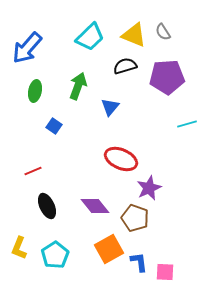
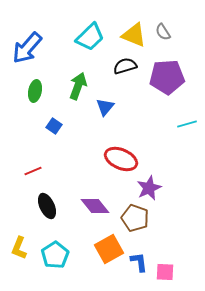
blue triangle: moved 5 px left
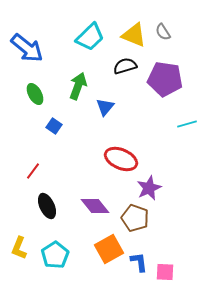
blue arrow: rotated 92 degrees counterclockwise
purple pentagon: moved 2 px left, 2 px down; rotated 12 degrees clockwise
green ellipse: moved 3 px down; rotated 40 degrees counterclockwise
red line: rotated 30 degrees counterclockwise
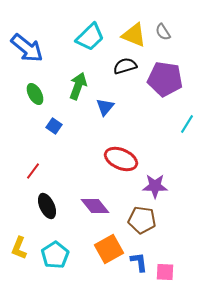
cyan line: rotated 42 degrees counterclockwise
purple star: moved 6 px right, 2 px up; rotated 25 degrees clockwise
brown pentagon: moved 7 px right, 2 px down; rotated 12 degrees counterclockwise
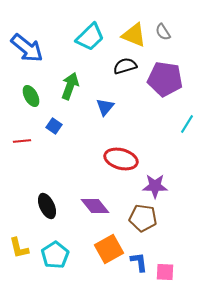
green arrow: moved 8 px left
green ellipse: moved 4 px left, 2 px down
red ellipse: rotated 8 degrees counterclockwise
red line: moved 11 px left, 30 px up; rotated 48 degrees clockwise
brown pentagon: moved 1 px right, 2 px up
yellow L-shape: rotated 35 degrees counterclockwise
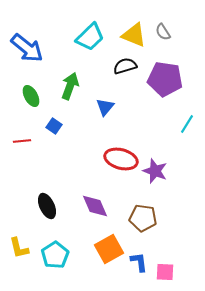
purple star: moved 15 px up; rotated 20 degrees clockwise
purple diamond: rotated 16 degrees clockwise
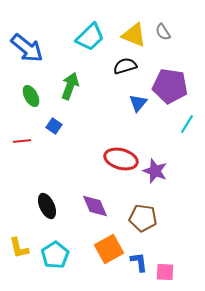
purple pentagon: moved 5 px right, 7 px down
blue triangle: moved 33 px right, 4 px up
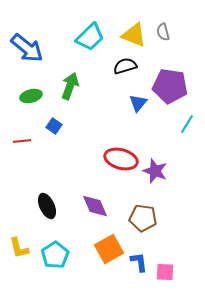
gray semicircle: rotated 18 degrees clockwise
green ellipse: rotated 75 degrees counterclockwise
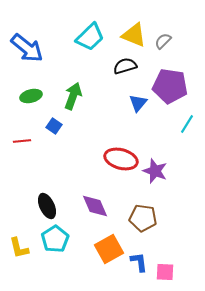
gray semicircle: moved 9 px down; rotated 60 degrees clockwise
green arrow: moved 3 px right, 10 px down
cyan pentagon: moved 16 px up
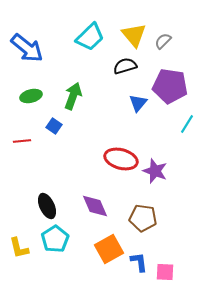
yellow triangle: rotated 28 degrees clockwise
